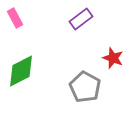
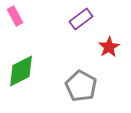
pink rectangle: moved 2 px up
red star: moved 4 px left, 11 px up; rotated 20 degrees clockwise
gray pentagon: moved 4 px left, 1 px up
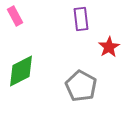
purple rectangle: rotated 60 degrees counterclockwise
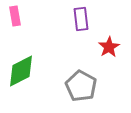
pink rectangle: rotated 18 degrees clockwise
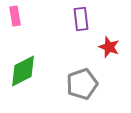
red star: rotated 20 degrees counterclockwise
green diamond: moved 2 px right
gray pentagon: moved 1 px right, 2 px up; rotated 24 degrees clockwise
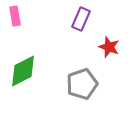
purple rectangle: rotated 30 degrees clockwise
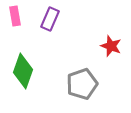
purple rectangle: moved 31 px left
red star: moved 2 px right, 1 px up
green diamond: rotated 44 degrees counterclockwise
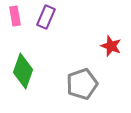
purple rectangle: moved 4 px left, 2 px up
